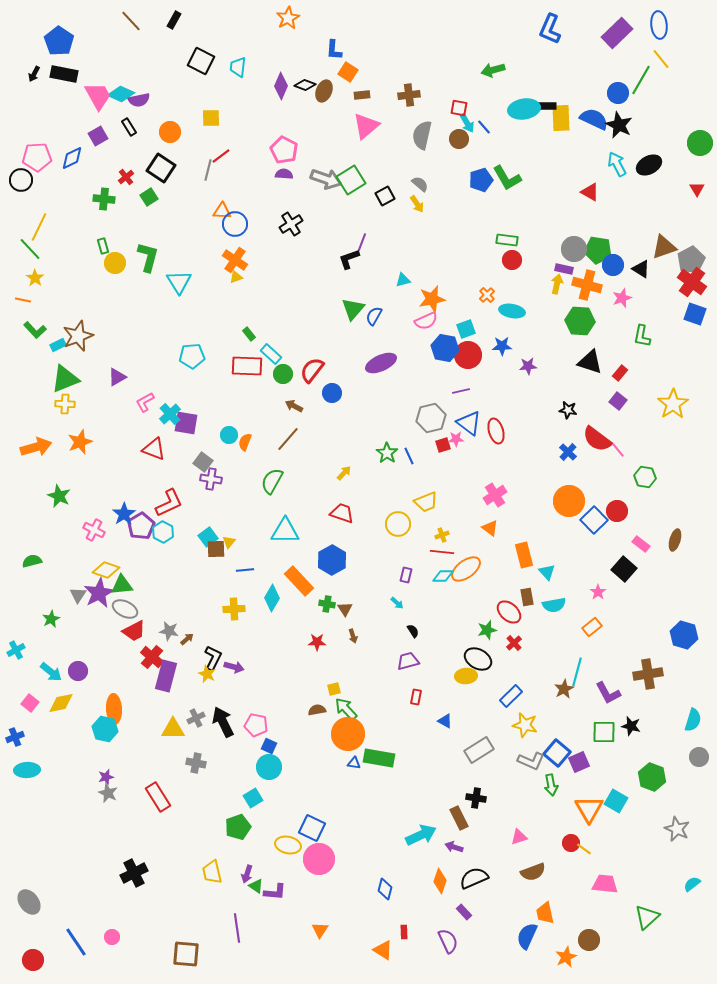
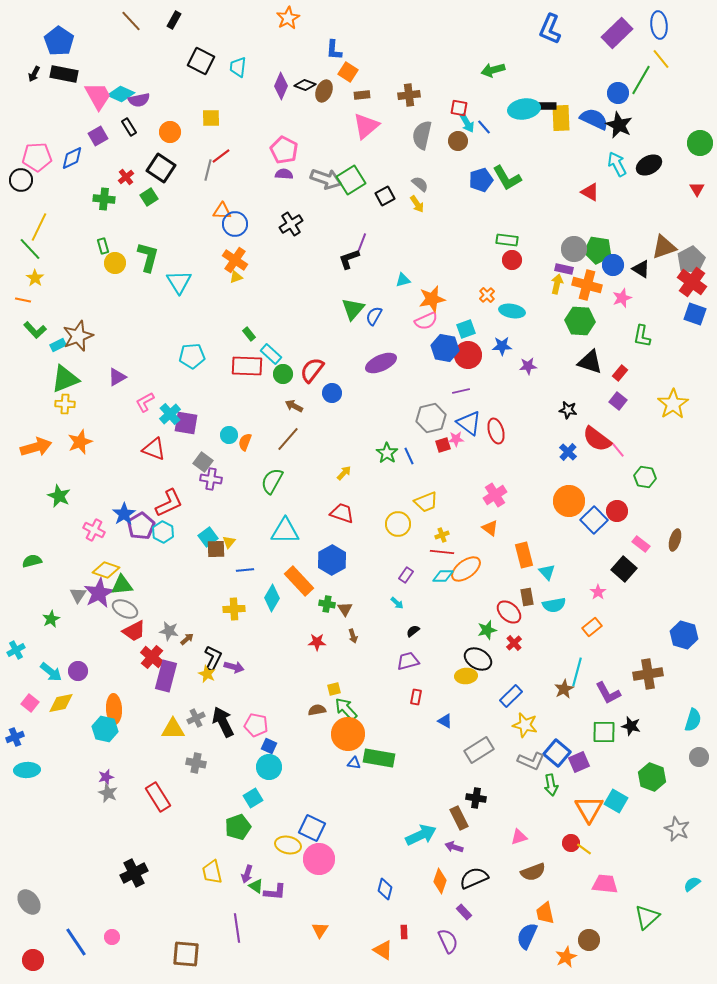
brown circle at (459, 139): moved 1 px left, 2 px down
purple rectangle at (406, 575): rotated 21 degrees clockwise
black semicircle at (413, 631): rotated 96 degrees counterclockwise
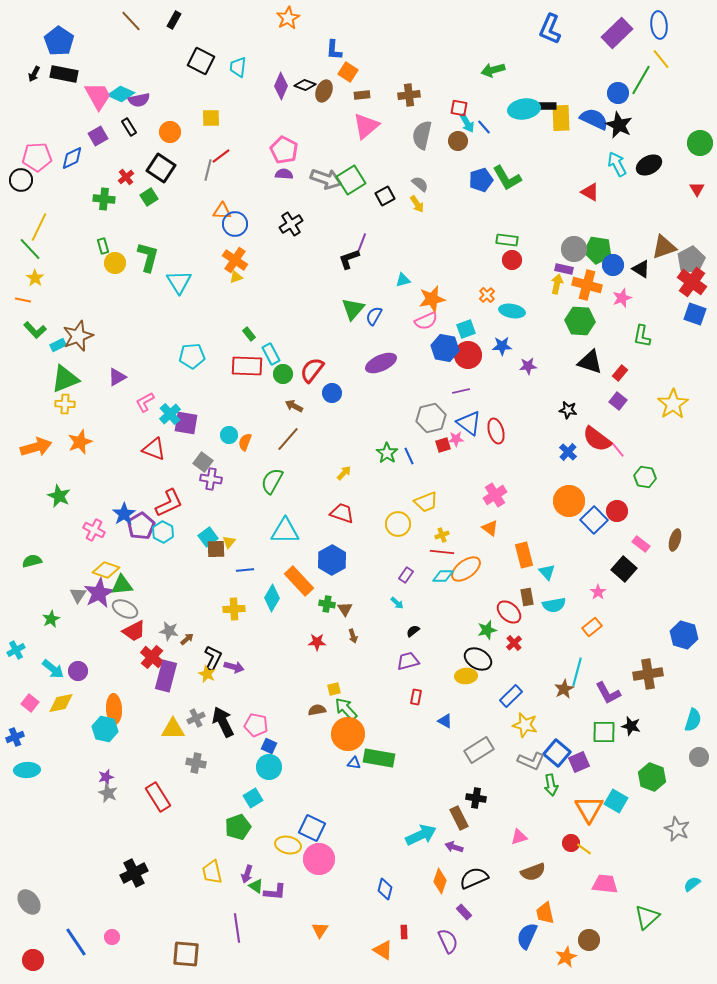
cyan rectangle at (271, 354): rotated 20 degrees clockwise
cyan arrow at (51, 672): moved 2 px right, 3 px up
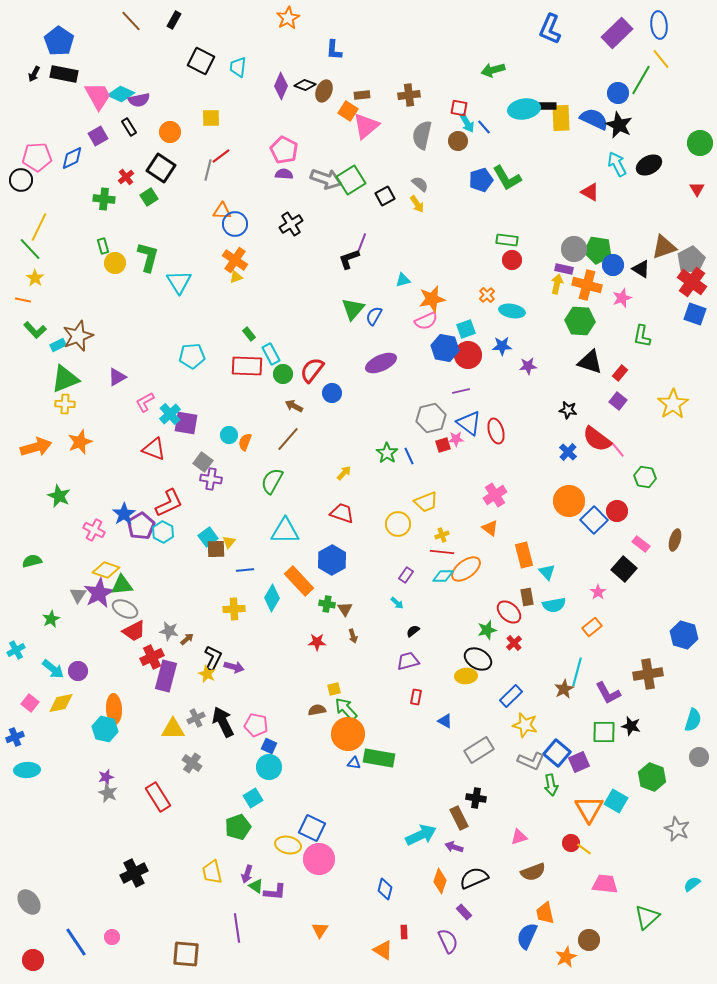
orange square at (348, 72): moved 39 px down
red cross at (152, 657): rotated 25 degrees clockwise
gray cross at (196, 763): moved 4 px left; rotated 24 degrees clockwise
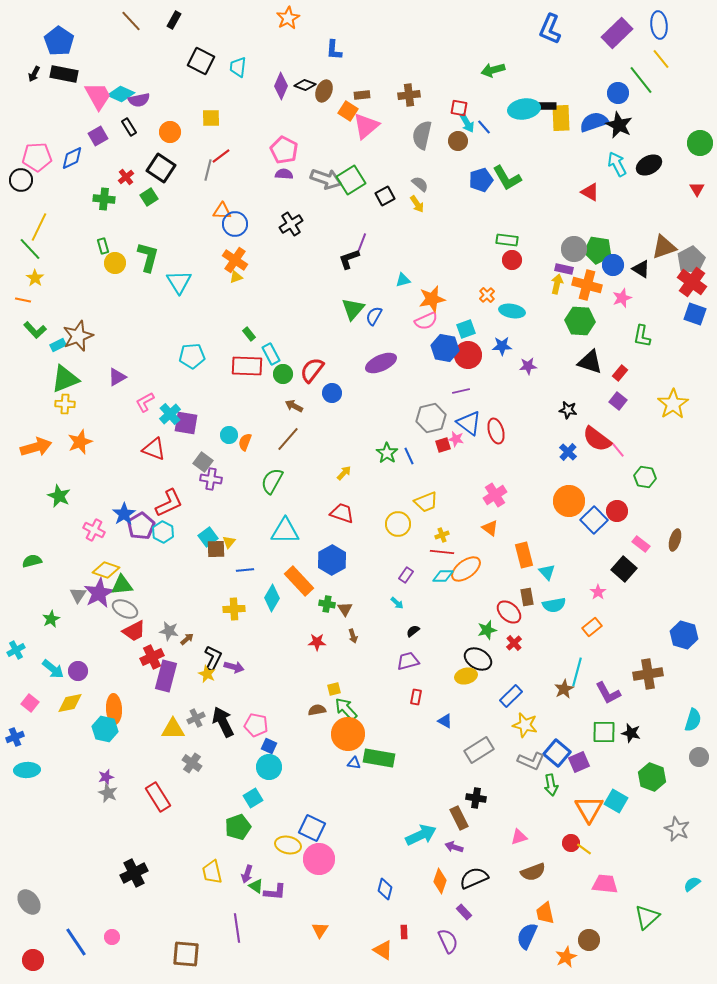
green line at (641, 80): rotated 68 degrees counterclockwise
blue semicircle at (594, 119): moved 3 px down; rotated 44 degrees counterclockwise
pink star at (456, 439): rotated 14 degrees clockwise
yellow ellipse at (466, 676): rotated 10 degrees counterclockwise
yellow diamond at (61, 703): moved 9 px right
black star at (631, 726): moved 7 px down
